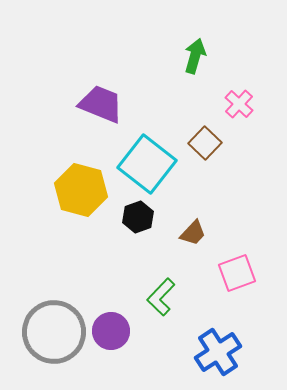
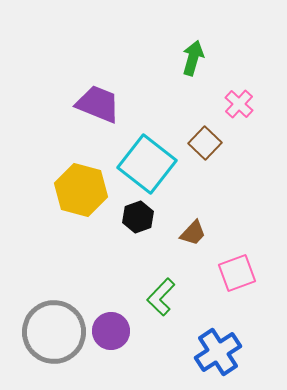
green arrow: moved 2 px left, 2 px down
purple trapezoid: moved 3 px left
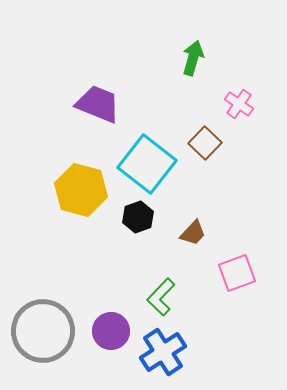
pink cross: rotated 8 degrees counterclockwise
gray circle: moved 11 px left, 1 px up
blue cross: moved 55 px left
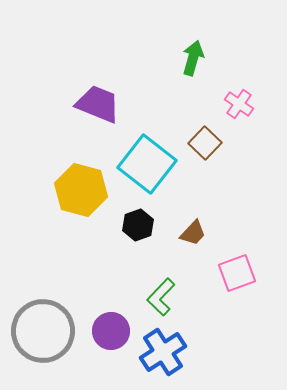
black hexagon: moved 8 px down
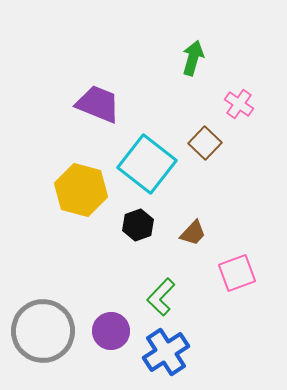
blue cross: moved 3 px right
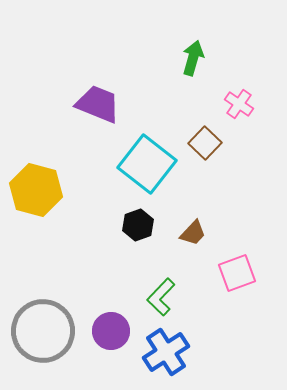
yellow hexagon: moved 45 px left
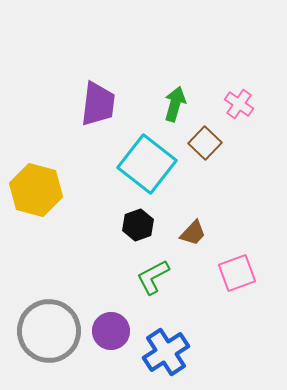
green arrow: moved 18 px left, 46 px down
purple trapezoid: rotated 75 degrees clockwise
green L-shape: moved 8 px left, 20 px up; rotated 18 degrees clockwise
gray circle: moved 6 px right
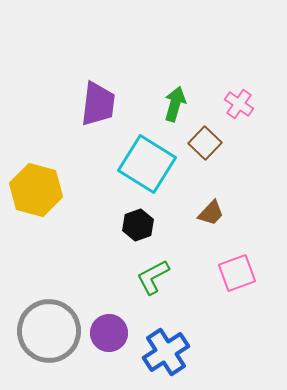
cyan square: rotated 6 degrees counterclockwise
brown trapezoid: moved 18 px right, 20 px up
purple circle: moved 2 px left, 2 px down
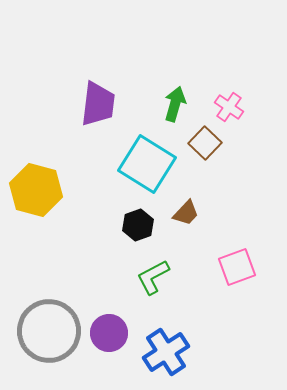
pink cross: moved 10 px left, 3 px down
brown trapezoid: moved 25 px left
pink square: moved 6 px up
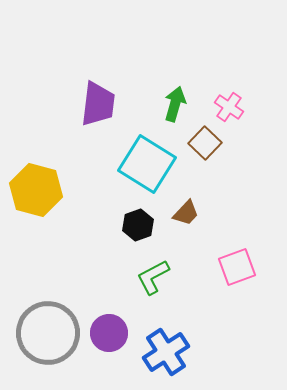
gray circle: moved 1 px left, 2 px down
